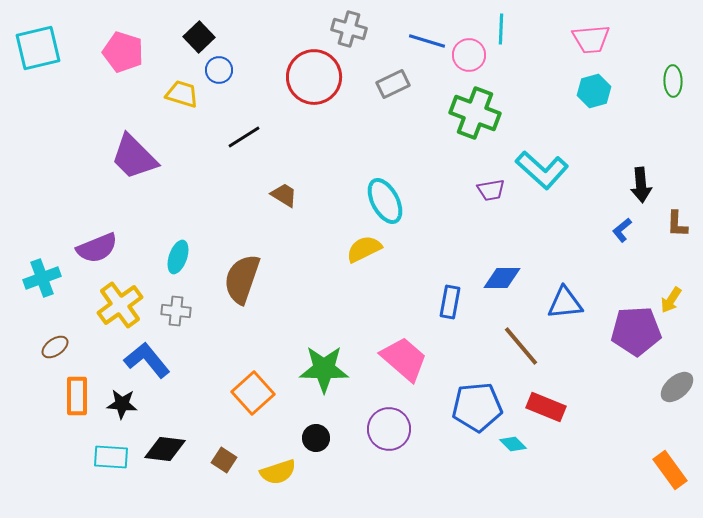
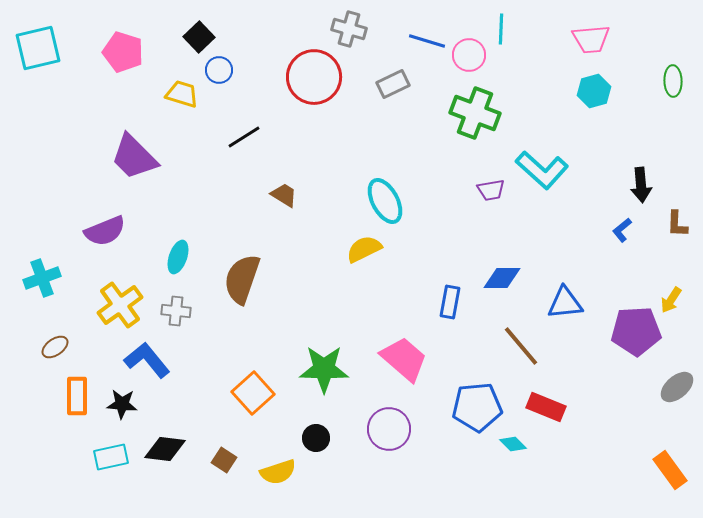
purple semicircle at (97, 248): moved 8 px right, 17 px up
cyan rectangle at (111, 457): rotated 16 degrees counterclockwise
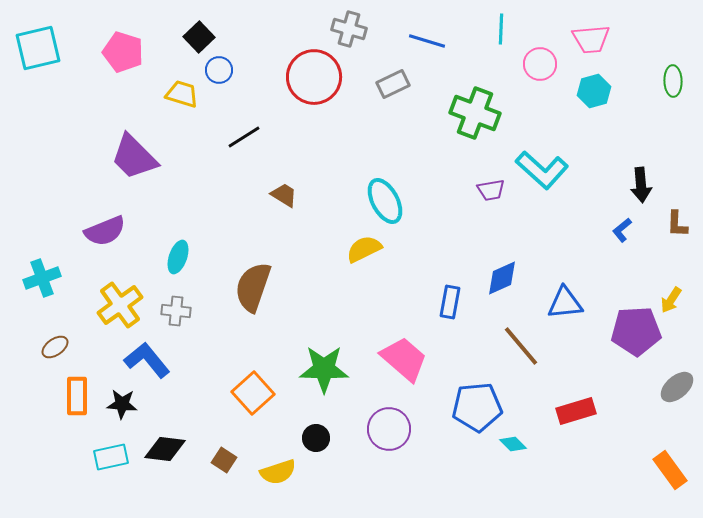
pink circle at (469, 55): moved 71 px right, 9 px down
blue diamond at (502, 278): rotated 24 degrees counterclockwise
brown semicircle at (242, 279): moved 11 px right, 8 px down
red rectangle at (546, 407): moved 30 px right, 4 px down; rotated 39 degrees counterclockwise
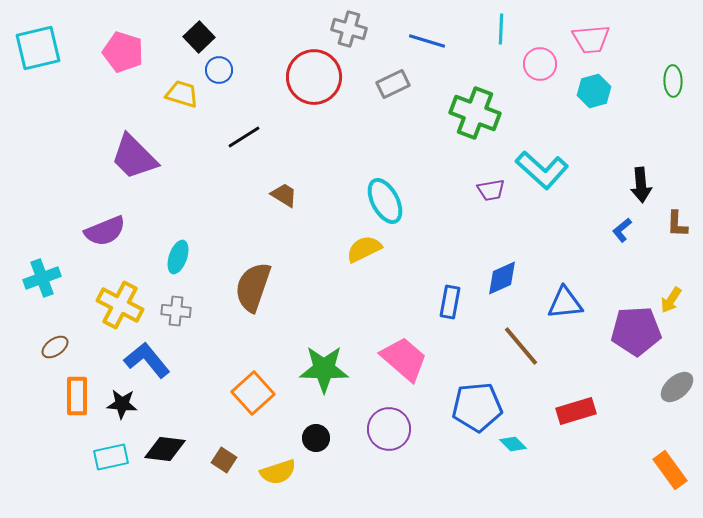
yellow cross at (120, 305): rotated 27 degrees counterclockwise
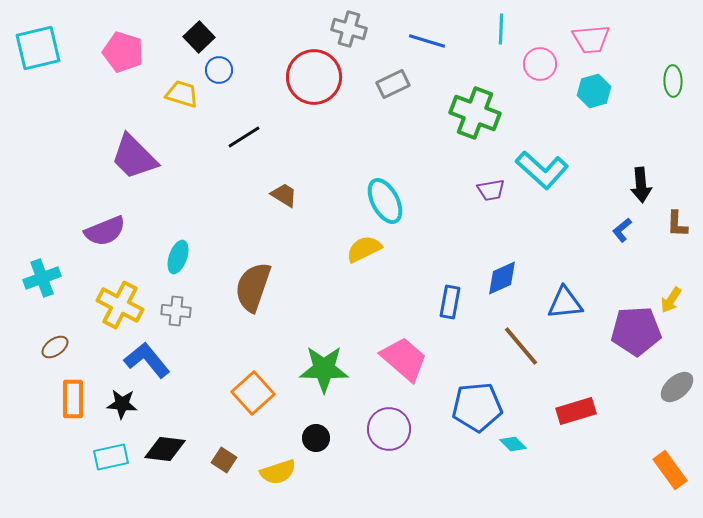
orange rectangle at (77, 396): moved 4 px left, 3 px down
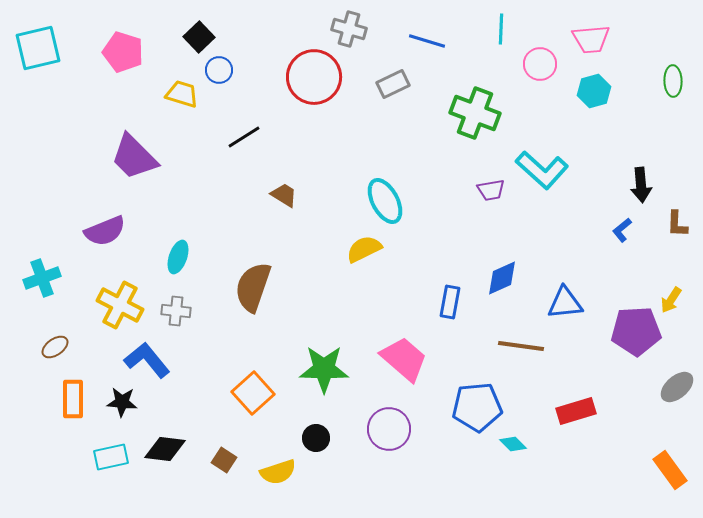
brown line at (521, 346): rotated 42 degrees counterclockwise
black star at (122, 404): moved 2 px up
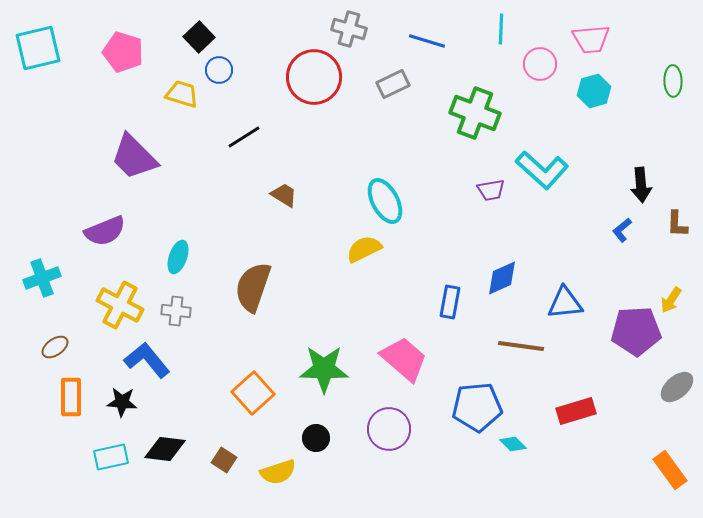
orange rectangle at (73, 399): moved 2 px left, 2 px up
